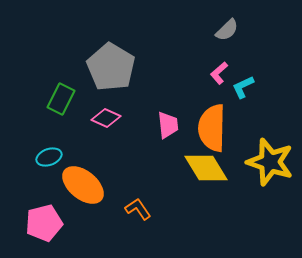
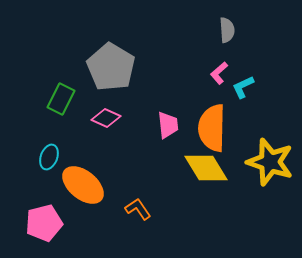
gray semicircle: rotated 50 degrees counterclockwise
cyan ellipse: rotated 50 degrees counterclockwise
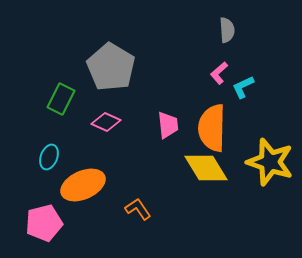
pink diamond: moved 4 px down
orange ellipse: rotated 63 degrees counterclockwise
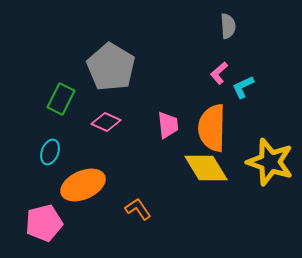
gray semicircle: moved 1 px right, 4 px up
cyan ellipse: moved 1 px right, 5 px up
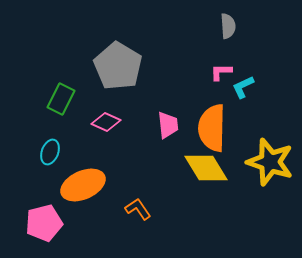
gray pentagon: moved 7 px right, 1 px up
pink L-shape: moved 2 px right, 1 px up; rotated 40 degrees clockwise
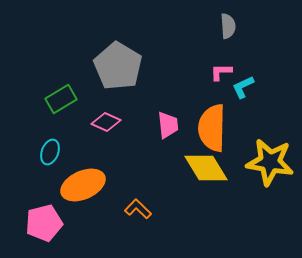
green rectangle: rotated 32 degrees clockwise
yellow star: rotated 9 degrees counterclockwise
orange L-shape: rotated 12 degrees counterclockwise
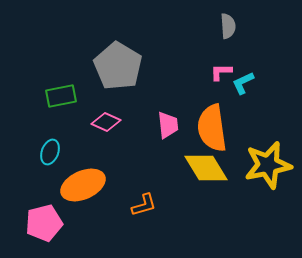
cyan L-shape: moved 4 px up
green rectangle: moved 3 px up; rotated 20 degrees clockwise
orange semicircle: rotated 9 degrees counterclockwise
yellow star: moved 2 px left, 3 px down; rotated 21 degrees counterclockwise
orange L-shape: moved 6 px right, 4 px up; rotated 120 degrees clockwise
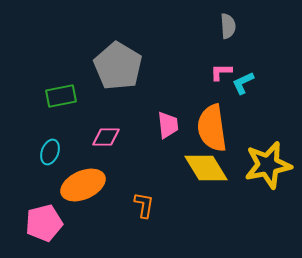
pink diamond: moved 15 px down; rotated 24 degrees counterclockwise
orange L-shape: rotated 64 degrees counterclockwise
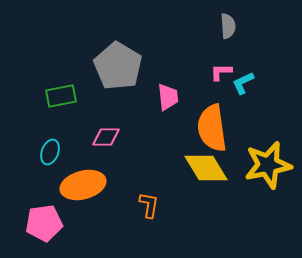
pink trapezoid: moved 28 px up
orange ellipse: rotated 9 degrees clockwise
orange L-shape: moved 5 px right
pink pentagon: rotated 6 degrees clockwise
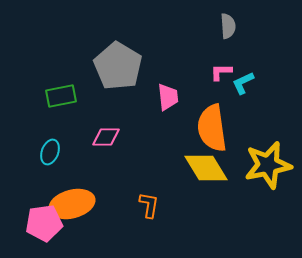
orange ellipse: moved 11 px left, 19 px down
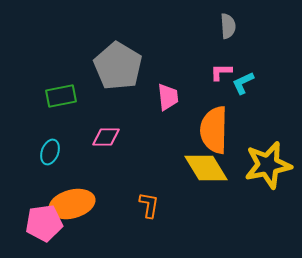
orange semicircle: moved 2 px right, 2 px down; rotated 9 degrees clockwise
